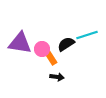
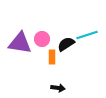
pink circle: moved 10 px up
orange rectangle: moved 1 px right, 1 px up; rotated 32 degrees clockwise
black arrow: moved 1 px right, 11 px down
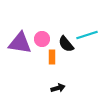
black semicircle: rotated 96 degrees counterclockwise
black arrow: rotated 24 degrees counterclockwise
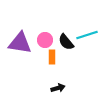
pink circle: moved 3 px right, 1 px down
black semicircle: moved 2 px up
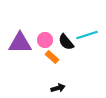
purple triangle: rotated 10 degrees counterclockwise
orange rectangle: rotated 48 degrees counterclockwise
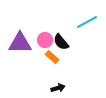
cyan line: moved 13 px up; rotated 10 degrees counterclockwise
black semicircle: moved 5 px left
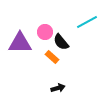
pink circle: moved 8 px up
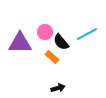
cyan line: moved 12 px down
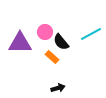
cyan line: moved 4 px right
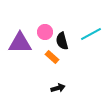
black semicircle: moved 1 px right, 1 px up; rotated 24 degrees clockwise
